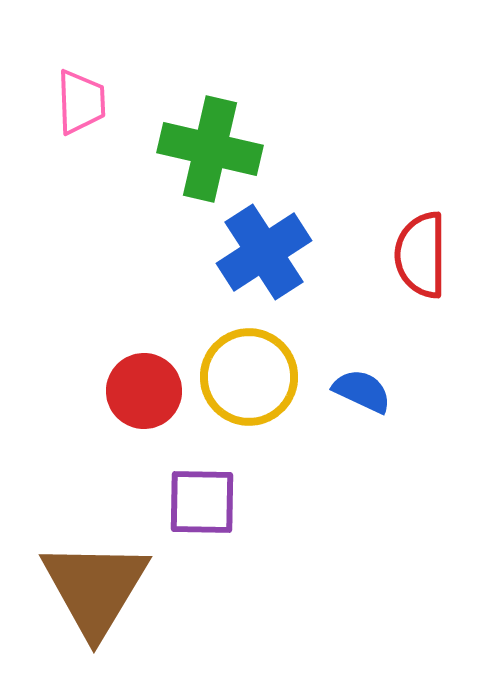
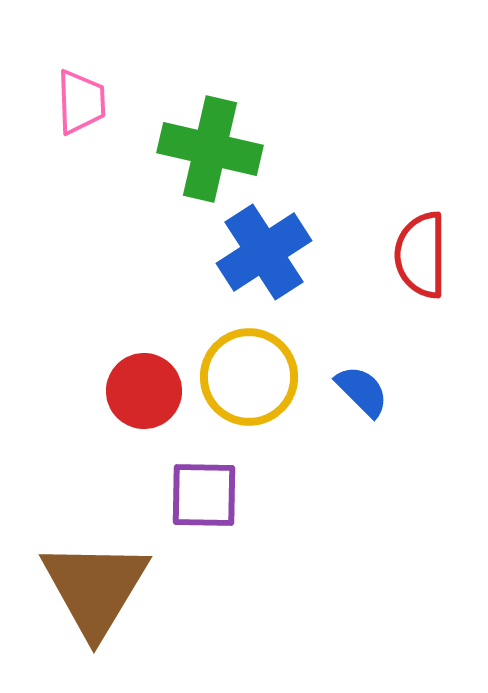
blue semicircle: rotated 20 degrees clockwise
purple square: moved 2 px right, 7 px up
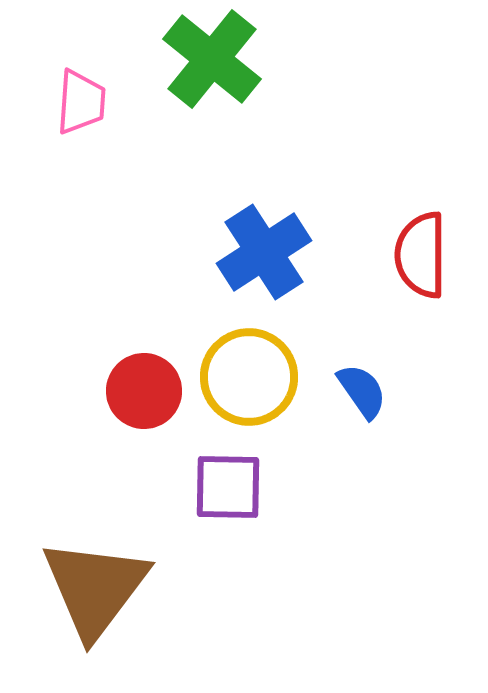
pink trapezoid: rotated 6 degrees clockwise
green cross: moved 2 px right, 90 px up; rotated 26 degrees clockwise
blue semicircle: rotated 10 degrees clockwise
purple square: moved 24 px right, 8 px up
brown triangle: rotated 6 degrees clockwise
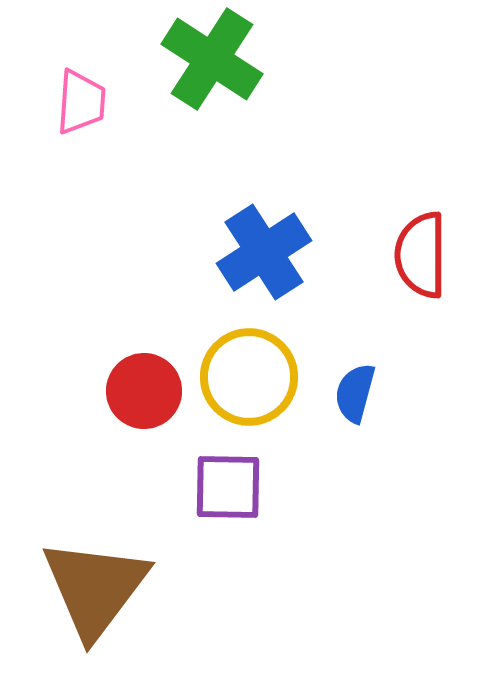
green cross: rotated 6 degrees counterclockwise
blue semicircle: moved 7 px left, 2 px down; rotated 130 degrees counterclockwise
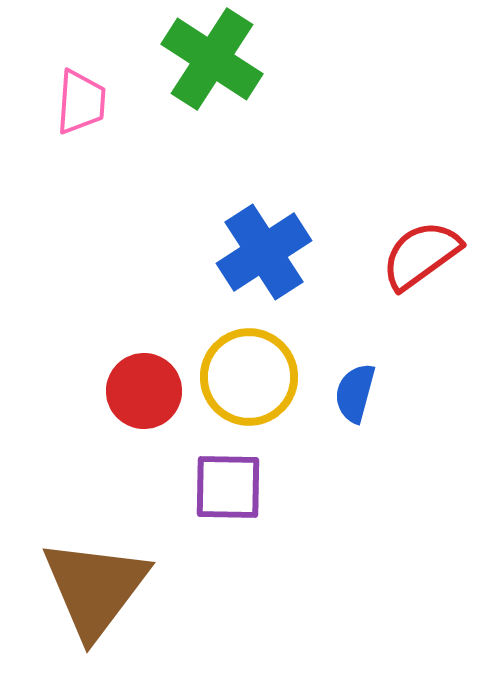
red semicircle: rotated 54 degrees clockwise
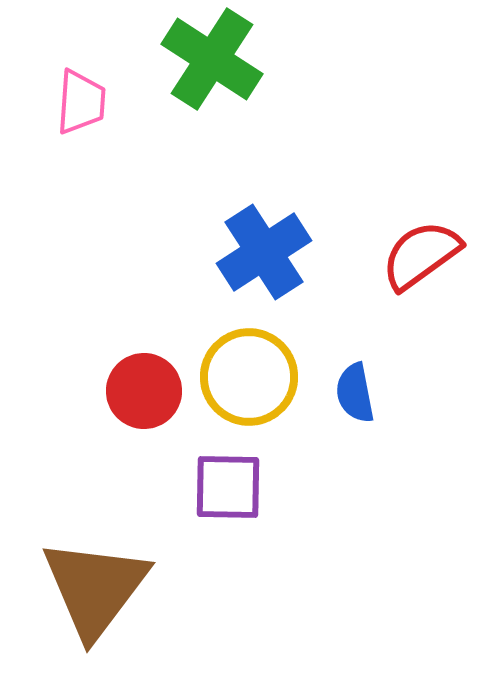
blue semicircle: rotated 26 degrees counterclockwise
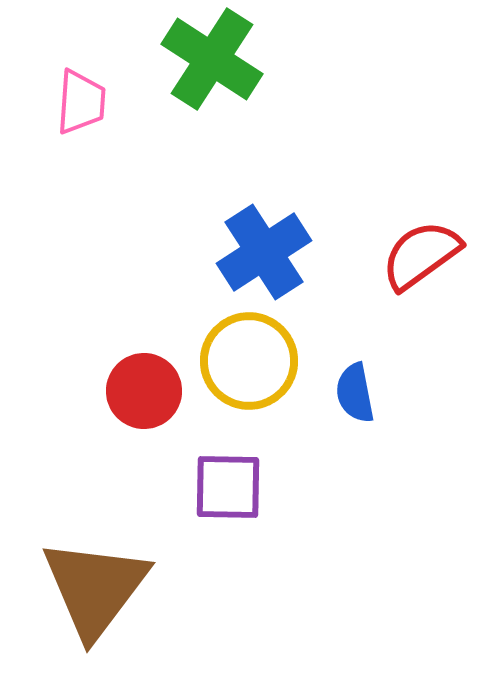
yellow circle: moved 16 px up
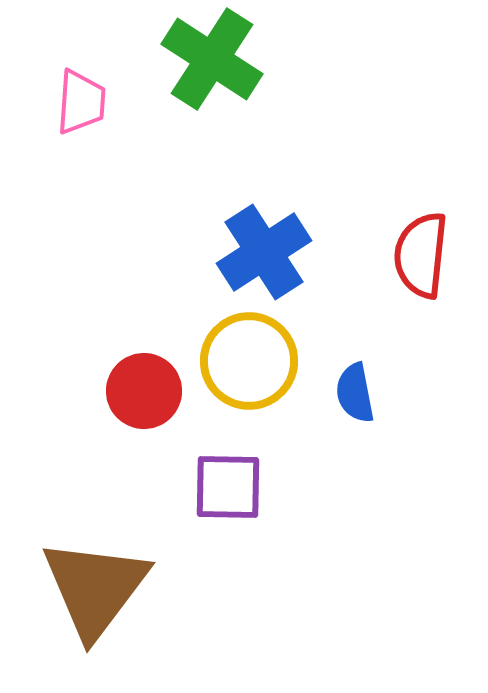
red semicircle: rotated 48 degrees counterclockwise
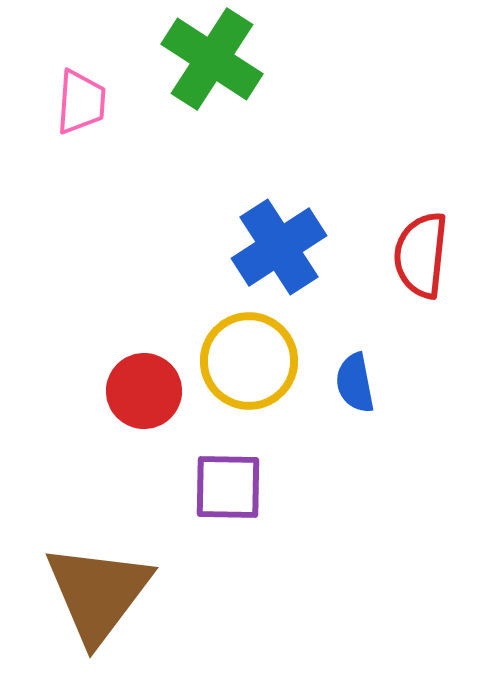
blue cross: moved 15 px right, 5 px up
blue semicircle: moved 10 px up
brown triangle: moved 3 px right, 5 px down
